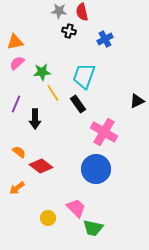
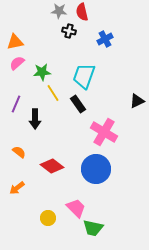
red diamond: moved 11 px right
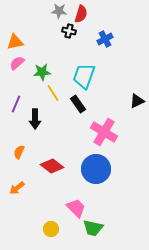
red semicircle: moved 1 px left, 2 px down; rotated 150 degrees counterclockwise
orange semicircle: rotated 104 degrees counterclockwise
yellow circle: moved 3 px right, 11 px down
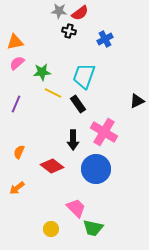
red semicircle: moved 1 px left, 1 px up; rotated 36 degrees clockwise
yellow line: rotated 30 degrees counterclockwise
black arrow: moved 38 px right, 21 px down
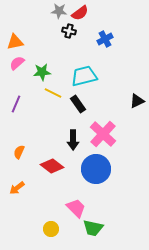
cyan trapezoid: rotated 56 degrees clockwise
pink cross: moved 1 px left, 2 px down; rotated 12 degrees clockwise
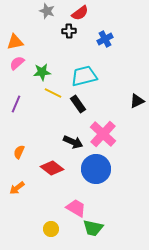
gray star: moved 12 px left; rotated 14 degrees clockwise
black cross: rotated 16 degrees counterclockwise
black arrow: moved 2 px down; rotated 66 degrees counterclockwise
red diamond: moved 2 px down
pink trapezoid: rotated 15 degrees counterclockwise
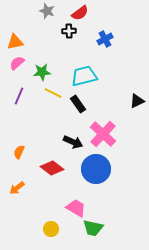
purple line: moved 3 px right, 8 px up
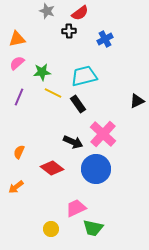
orange triangle: moved 2 px right, 3 px up
purple line: moved 1 px down
orange arrow: moved 1 px left, 1 px up
pink trapezoid: rotated 55 degrees counterclockwise
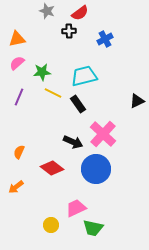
yellow circle: moved 4 px up
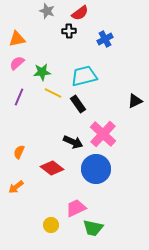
black triangle: moved 2 px left
